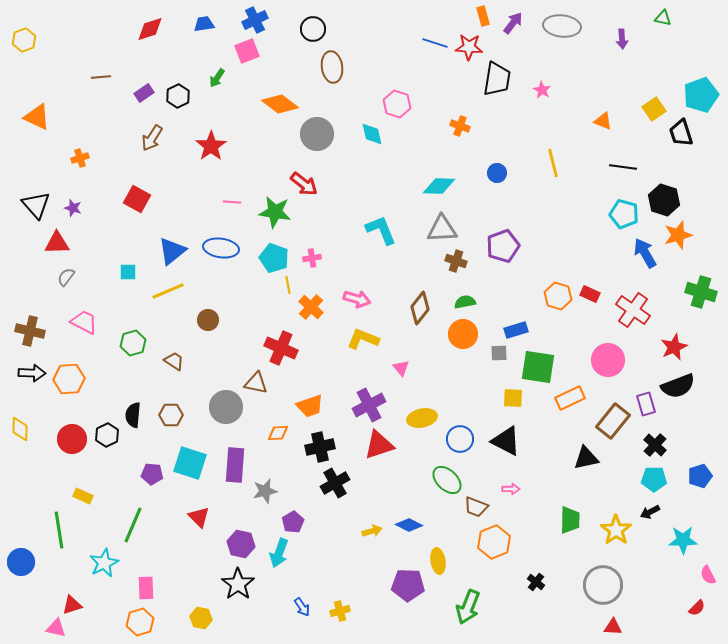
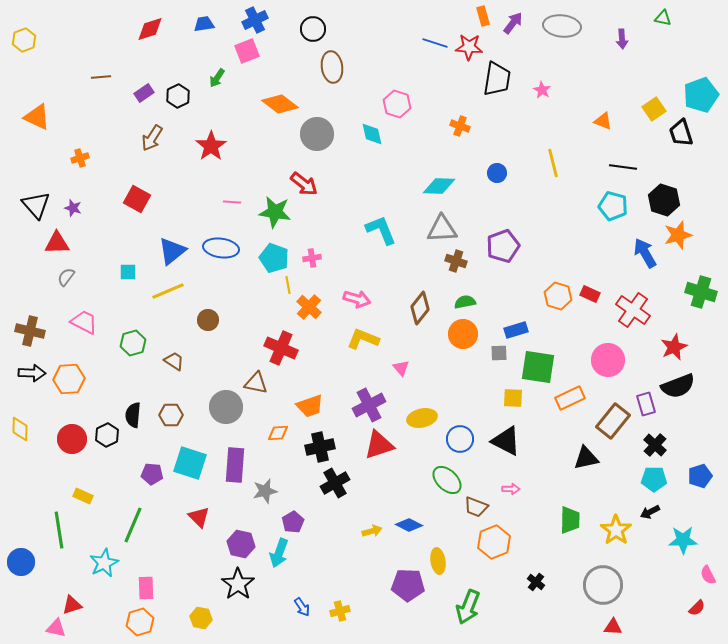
cyan pentagon at (624, 214): moved 11 px left, 8 px up
orange cross at (311, 307): moved 2 px left
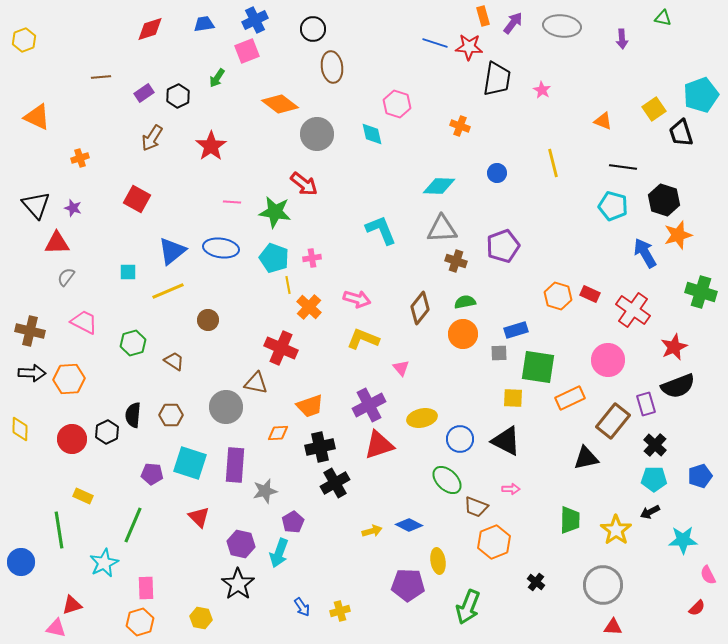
black hexagon at (107, 435): moved 3 px up
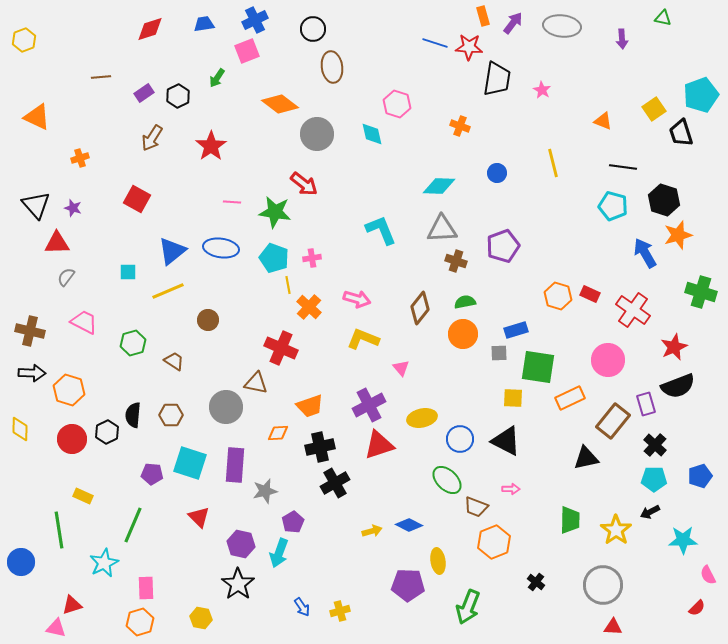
orange hexagon at (69, 379): moved 11 px down; rotated 20 degrees clockwise
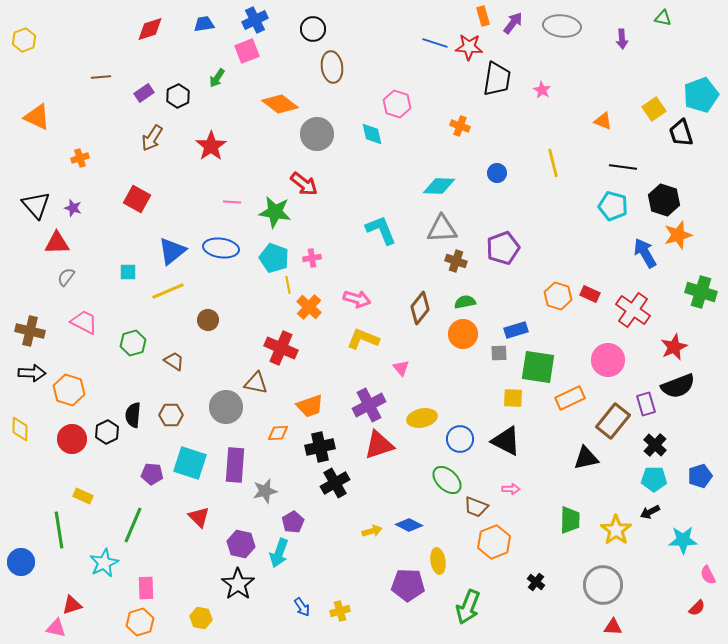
purple pentagon at (503, 246): moved 2 px down
